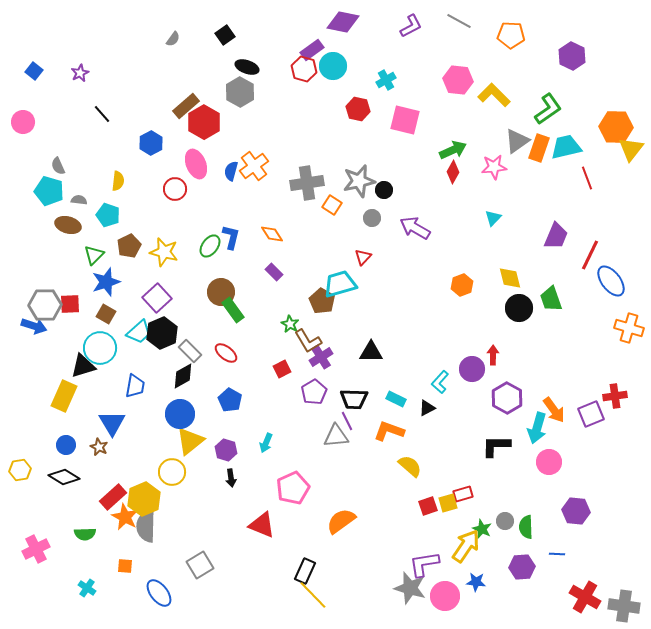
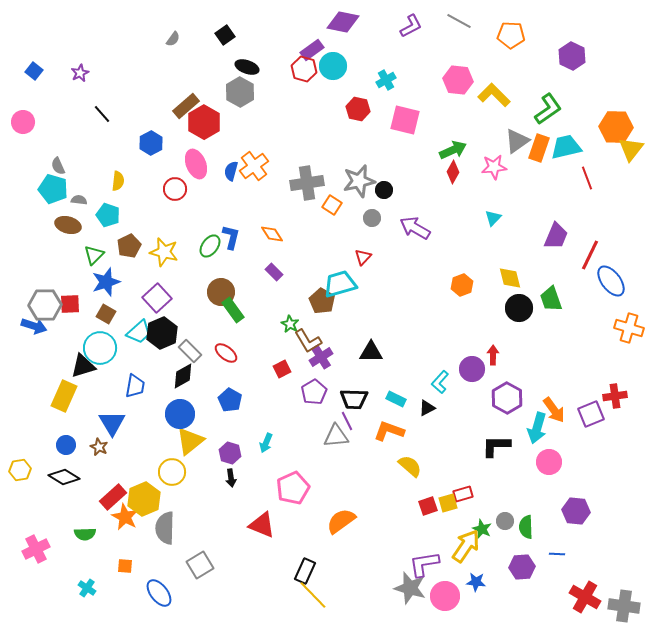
cyan pentagon at (49, 191): moved 4 px right, 2 px up
purple hexagon at (226, 450): moved 4 px right, 3 px down
gray semicircle at (146, 526): moved 19 px right, 2 px down
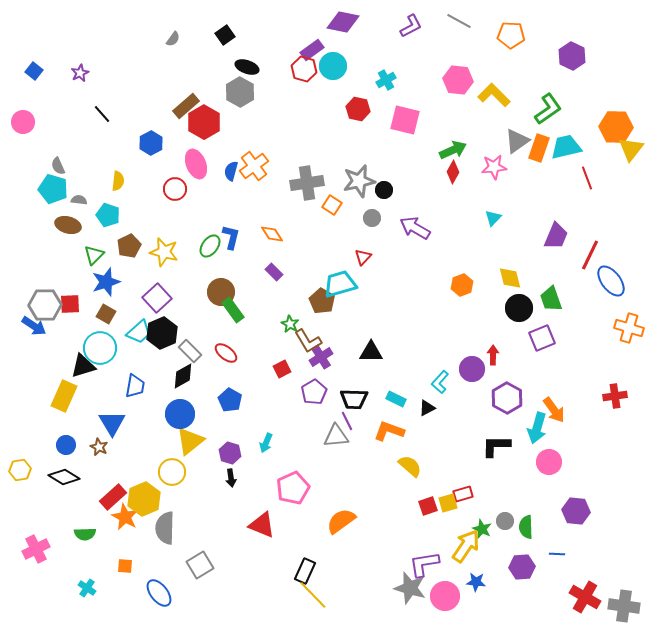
blue arrow at (34, 326): rotated 15 degrees clockwise
purple square at (591, 414): moved 49 px left, 76 px up
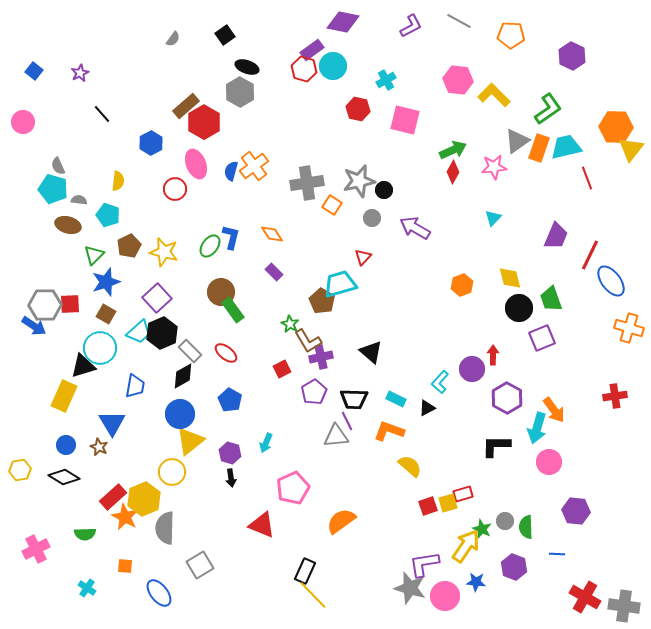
black triangle at (371, 352): rotated 40 degrees clockwise
purple cross at (321, 357): rotated 20 degrees clockwise
purple hexagon at (522, 567): moved 8 px left; rotated 25 degrees clockwise
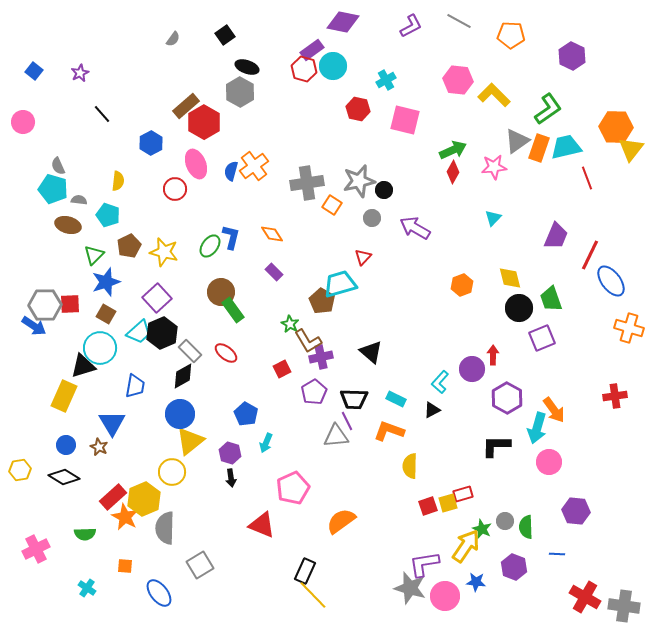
blue pentagon at (230, 400): moved 16 px right, 14 px down
black triangle at (427, 408): moved 5 px right, 2 px down
yellow semicircle at (410, 466): rotated 130 degrees counterclockwise
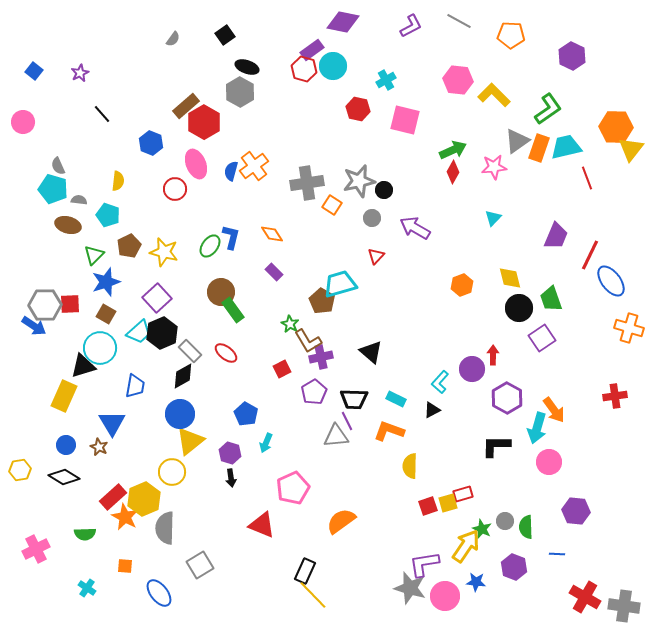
blue hexagon at (151, 143): rotated 10 degrees counterclockwise
red triangle at (363, 257): moved 13 px right, 1 px up
purple square at (542, 338): rotated 12 degrees counterclockwise
